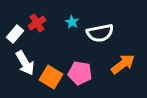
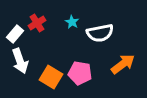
white arrow: moved 5 px left, 2 px up; rotated 10 degrees clockwise
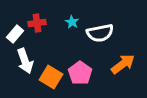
red cross: rotated 24 degrees clockwise
white arrow: moved 5 px right
pink pentagon: rotated 25 degrees clockwise
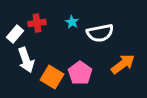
white arrow: moved 1 px right, 1 px up
orange square: moved 1 px right
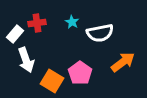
orange arrow: moved 2 px up
orange square: moved 4 px down
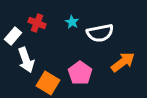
red cross: rotated 30 degrees clockwise
white rectangle: moved 2 px left, 2 px down
orange square: moved 4 px left, 2 px down
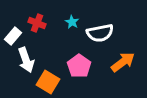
pink pentagon: moved 1 px left, 7 px up
orange square: moved 1 px up
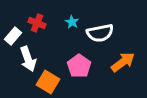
white arrow: moved 2 px right, 1 px up
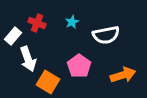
cyan star: rotated 16 degrees clockwise
white semicircle: moved 6 px right, 2 px down
orange arrow: moved 13 px down; rotated 20 degrees clockwise
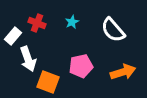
white semicircle: moved 7 px right, 5 px up; rotated 60 degrees clockwise
pink pentagon: moved 2 px right; rotated 25 degrees clockwise
orange arrow: moved 3 px up
orange square: rotated 10 degrees counterclockwise
